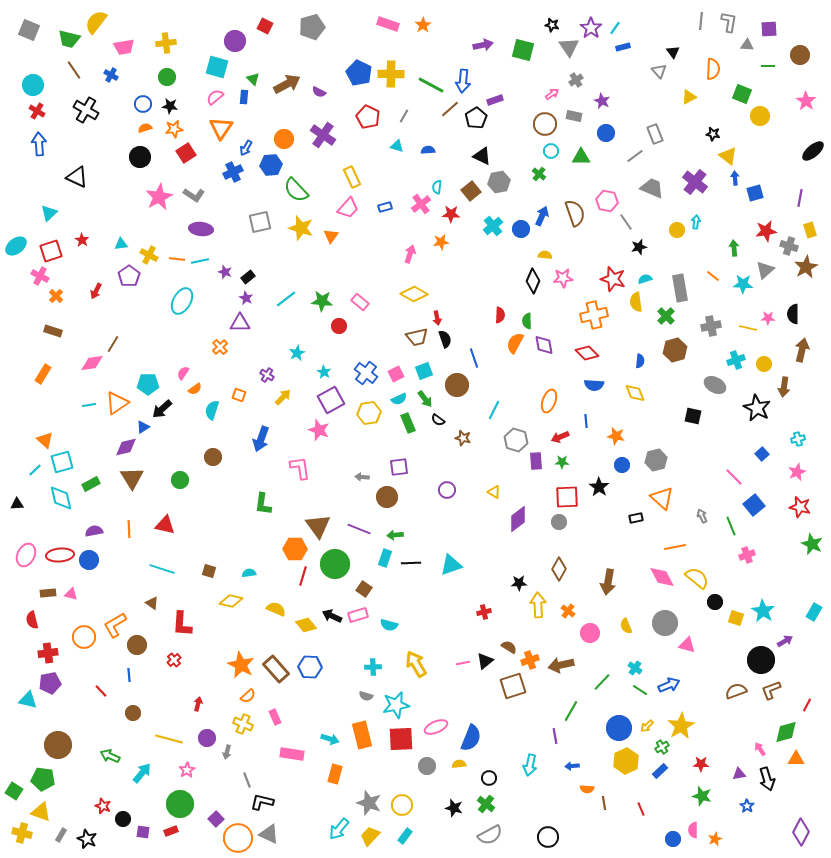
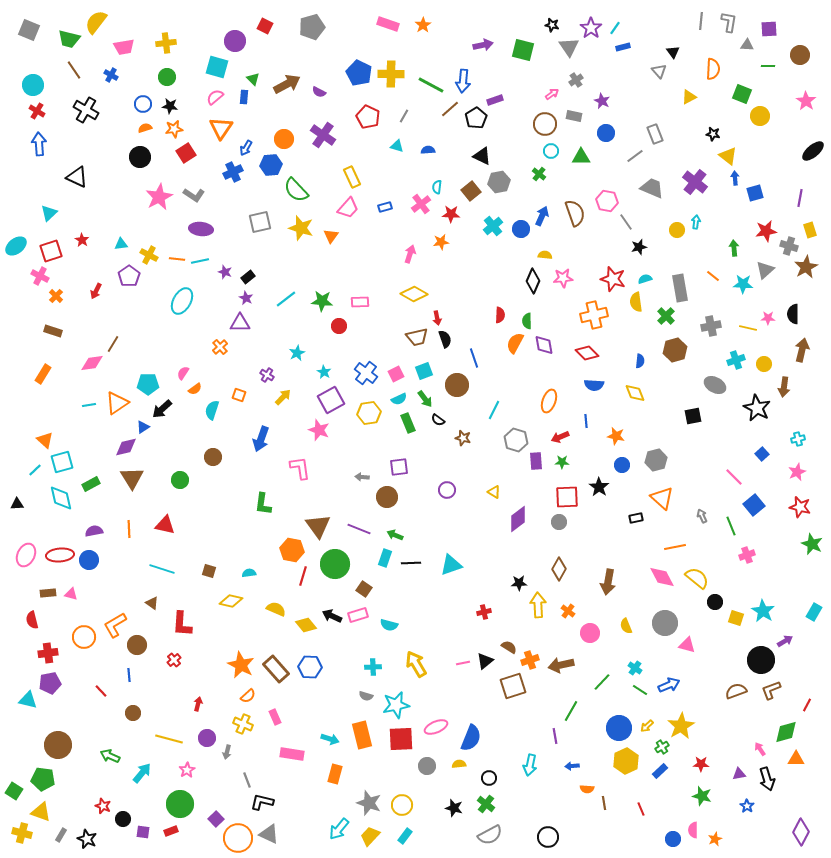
pink rectangle at (360, 302): rotated 42 degrees counterclockwise
black square at (693, 416): rotated 24 degrees counterclockwise
green arrow at (395, 535): rotated 28 degrees clockwise
orange hexagon at (295, 549): moved 3 px left, 1 px down; rotated 10 degrees clockwise
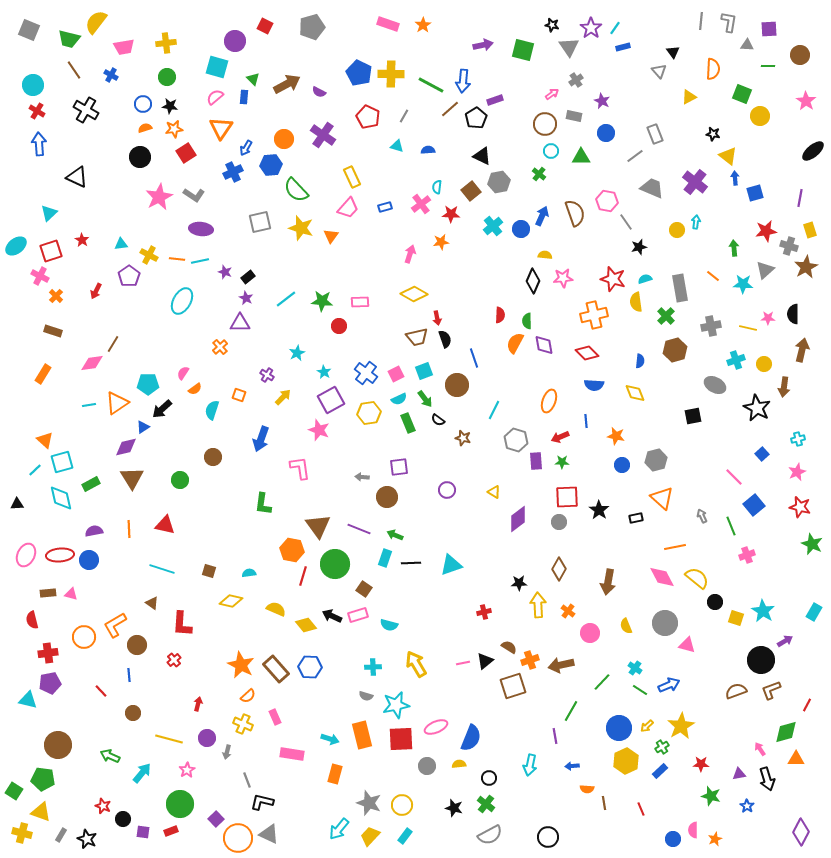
black star at (599, 487): moved 23 px down
green star at (702, 796): moved 9 px right
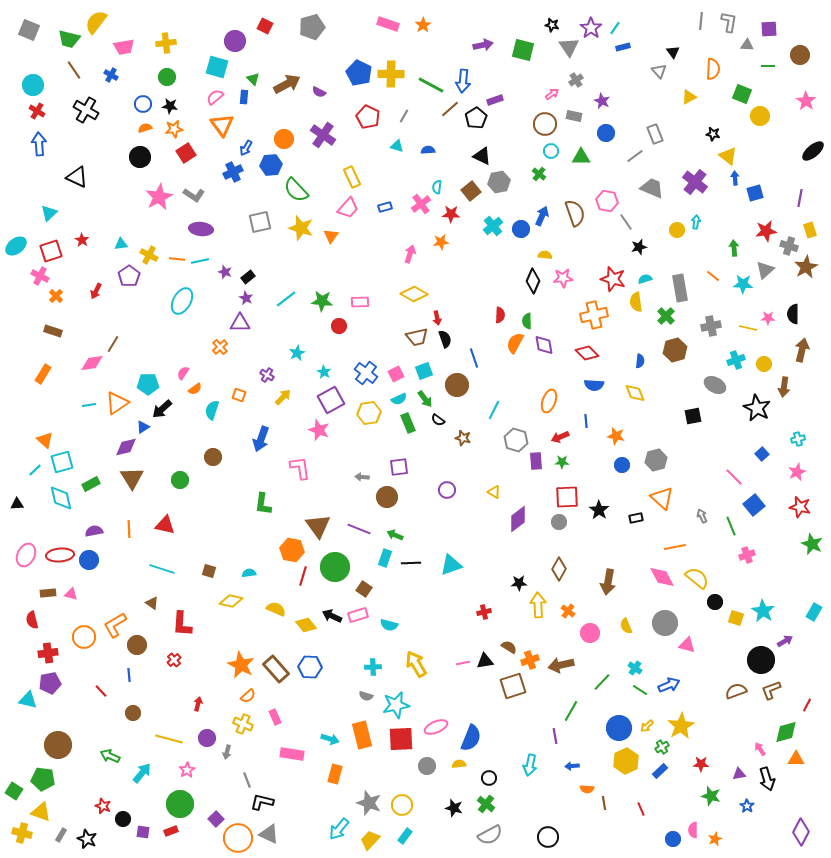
orange triangle at (221, 128): moved 1 px right, 3 px up; rotated 10 degrees counterclockwise
green circle at (335, 564): moved 3 px down
black triangle at (485, 661): rotated 30 degrees clockwise
yellow trapezoid at (370, 836): moved 4 px down
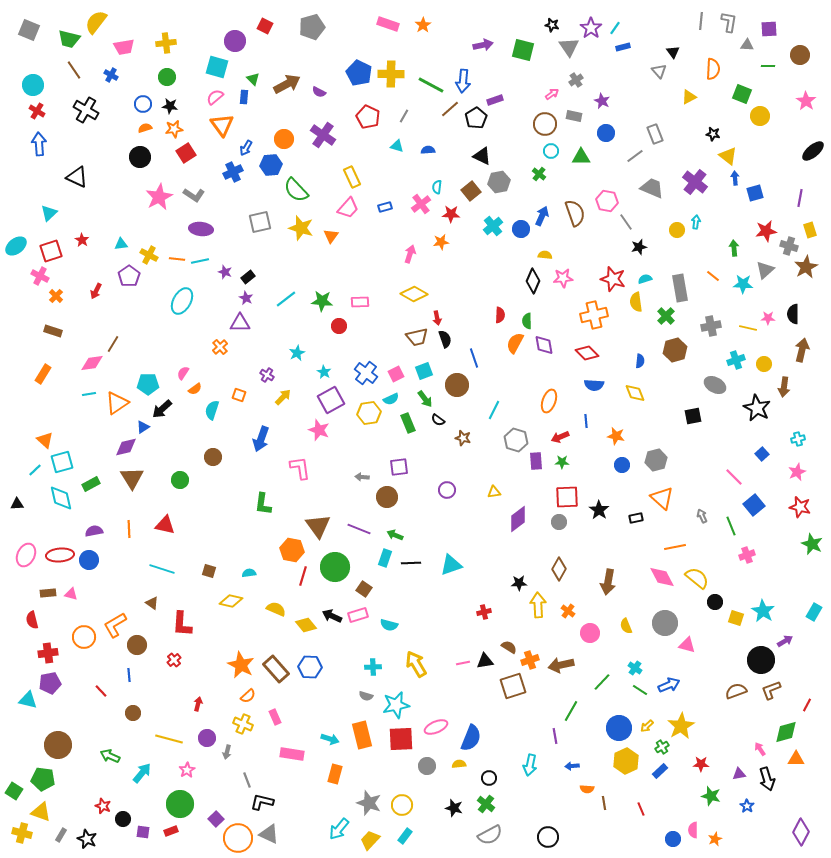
cyan semicircle at (399, 399): moved 8 px left
cyan line at (89, 405): moved 11 px up
yellow triangle at (494, 492): rotated 40 degrees counterclockwise
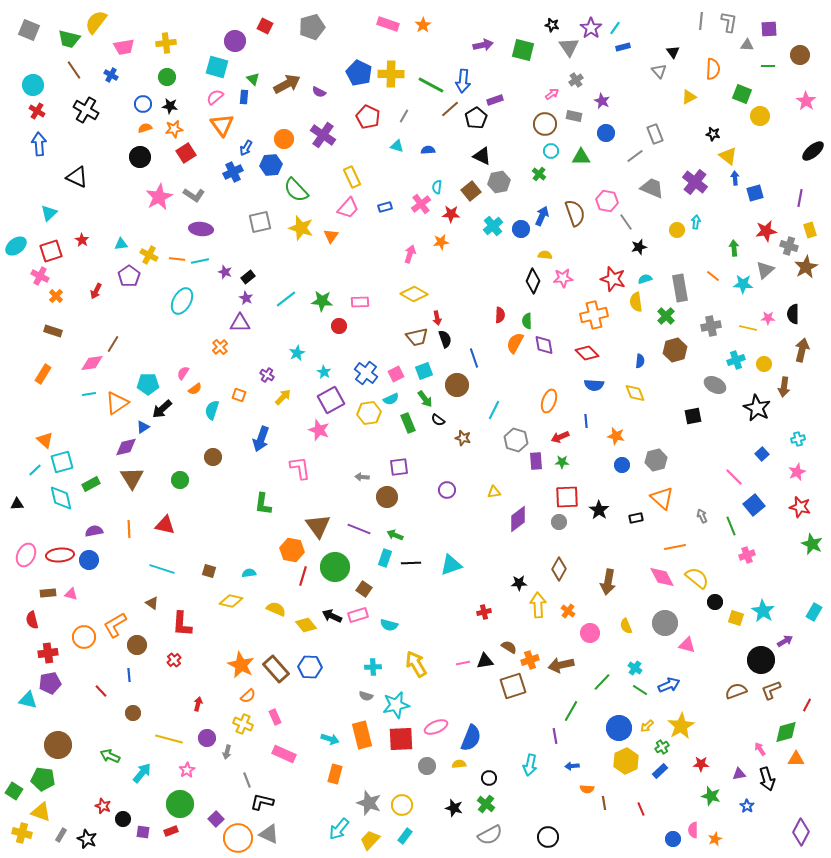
pink rectangle at (292, 754): moved 8 px left; rotated 15 degrees clockwise
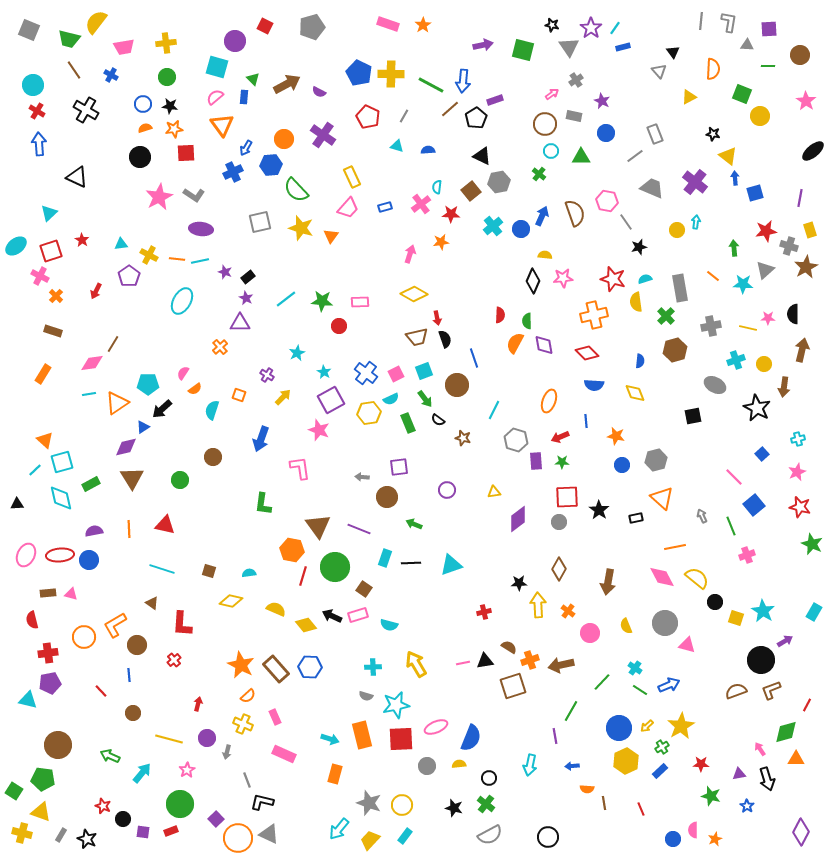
red square at (186, 153): rotated 30 degrees clockwise
green arrow at (395, 535): moved 19 px right, 11 px up
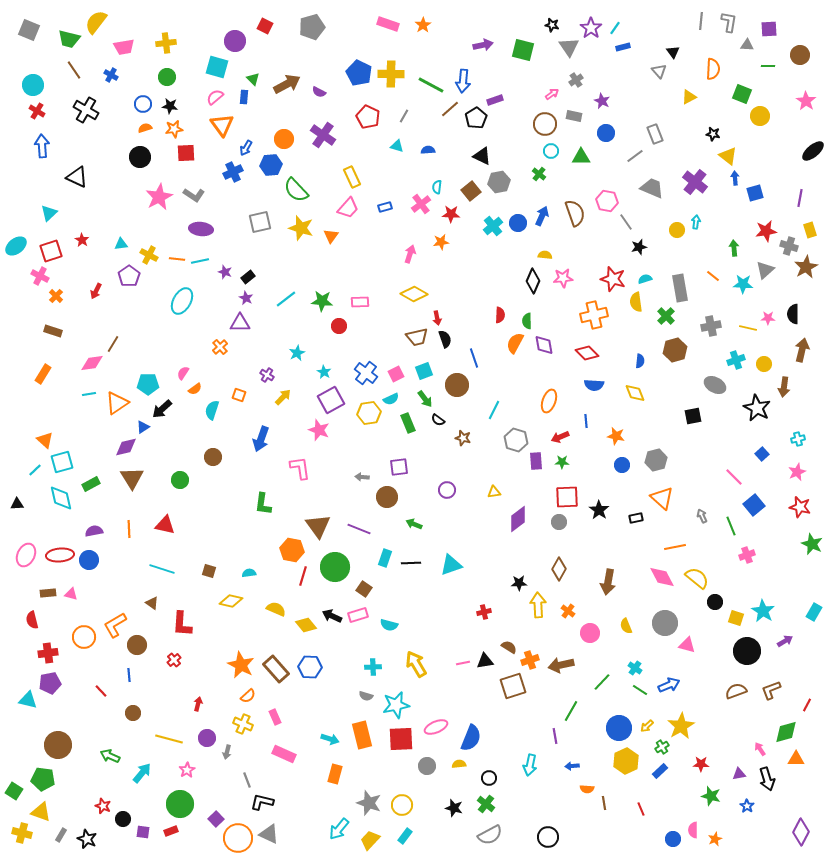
blue arrow at (39, 144): moved 3 px right, 2 px down
blue circle at (521, 229): moved 3 px left, 6 px up
black circle at (761, 660): moved 14 px left, 9 px up
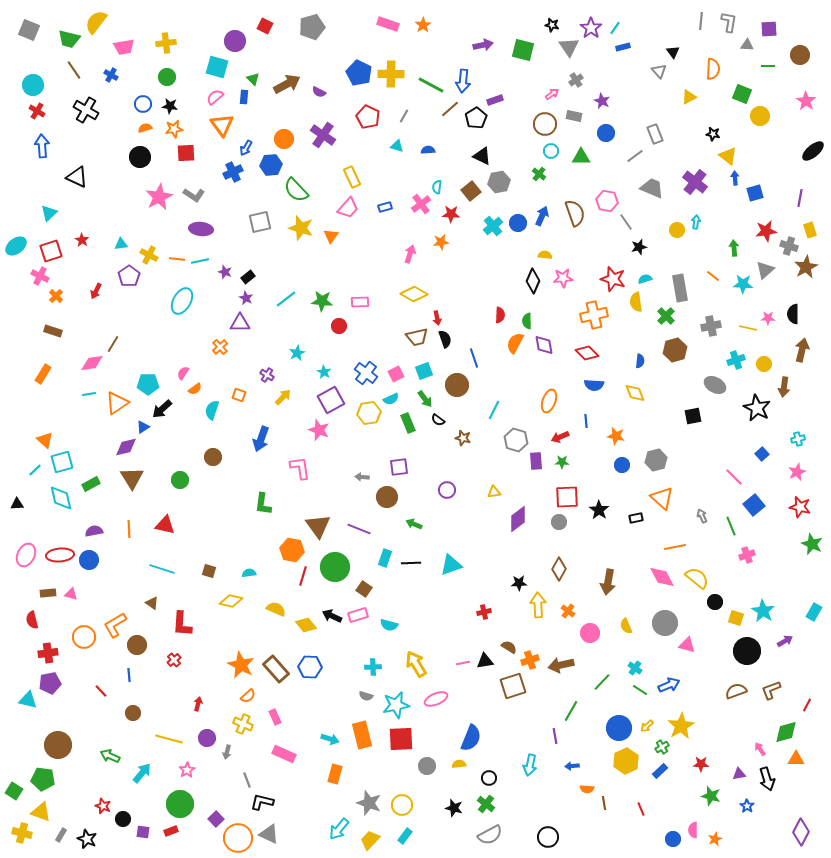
pink ellipse at (436, 727): moved 28 px up
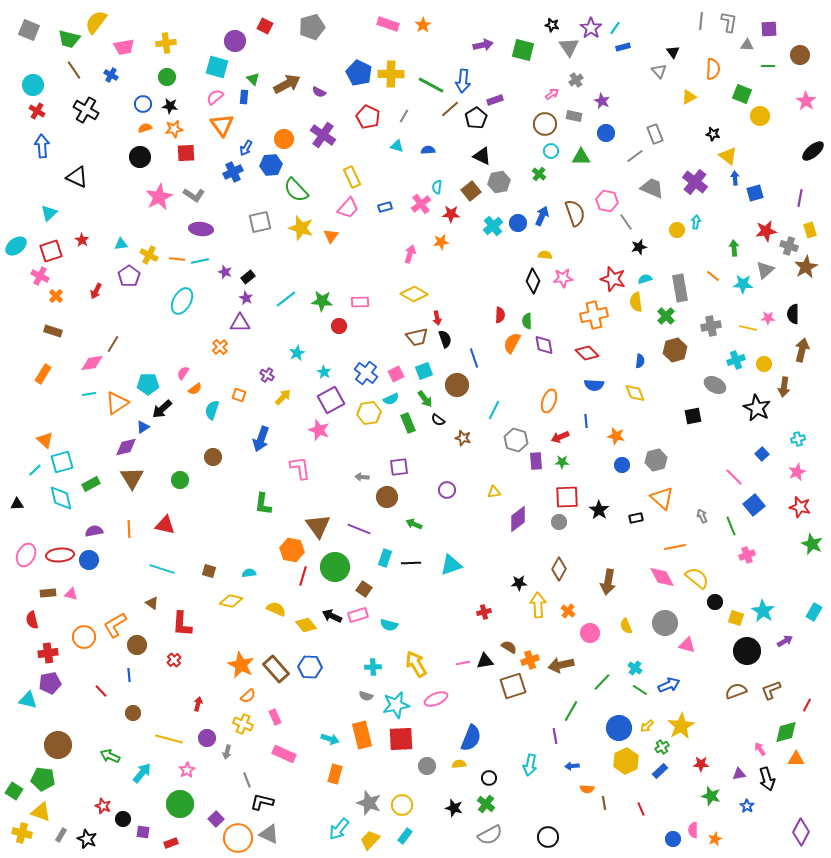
orange semicircle at (515, 343): moved 3 px left
red rectangle at (171, 831): moved 12 px down
